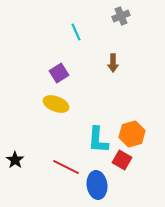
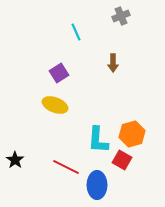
yellow ellipse: moved 1 px left, 1 px down
blue ellipse: rotated 8 degrees clockwise
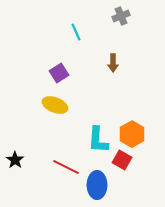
orange hexagon: rotated 15 degrees counterclockwise
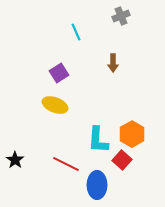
red square: rotated 12 degrees clockwise
red line: moved 3 px up
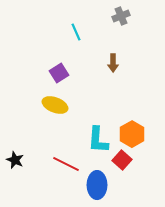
black star: rotated 12 degrees counterclockwise
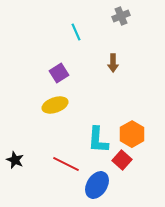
yellow ellipse: rotated 40 degrees counterclockwise
blue ellipse: rotated 32 degrees clockwise
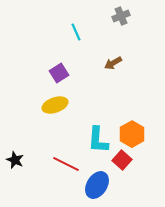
brown arrow: rotated 60 degrees clockwise
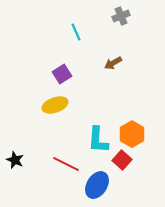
purple square: moved 3 px right, 1 px down
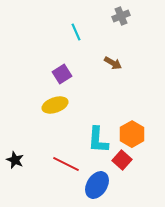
brown arrow: rotated 120 degrees counterclockwise
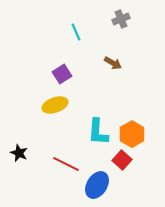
gray cross: moved 3 px down
cyan L-shape: moved 8 px up
black star: moved 4 px right, 7 px up
